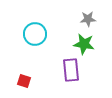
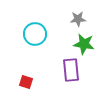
gray star: moved 10 px left
red square: moved 2 px right, 1 px down
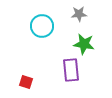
gray star: moved 1 px right, 5 px up
cyan circle: moved 7 px right, 8 px up
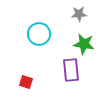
cyan circle: moved 3 px left, 8 px down
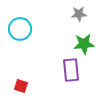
cyan circle: moved 19 px left, 5 px up
green star: rotated 15 degrees counterclockwise
red square: moved 5 px left, 4 px down
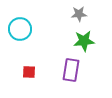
green star: moved 3 px up
purple rectangle: rotated 15 degrees clockwise
red square: moved 8 px right, 14 px up; rotated 16 degrees counterclockwise
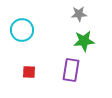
cyan circle: moved 2 px right, 1 px down
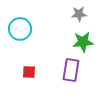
cyan circle: moved 2 px left, 1 px up
green star: moved 1 px left, 1 px down
